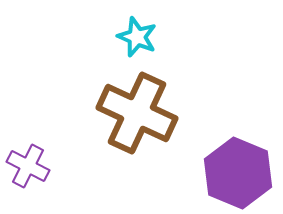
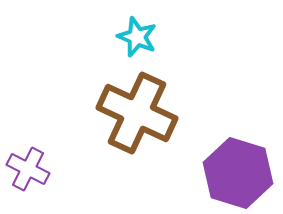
purple cross: moved 3 px down
purple hexagon: rotated 6 degrees counterclockwise
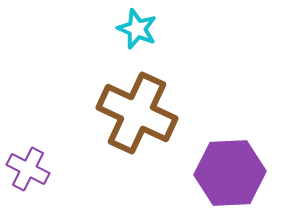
cyan star: moved 8 px up
purple hexagon: moved 8 px left; rotated 20 degrees counterclockwise
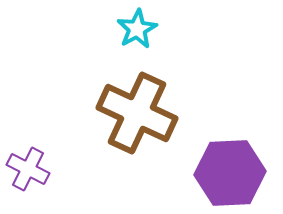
cyan star: rotated 21 degrees clockwise
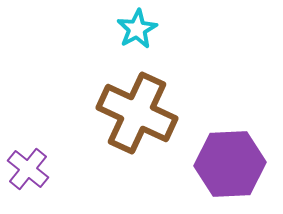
purple cross: rotated 12 degrees clockwise
purple hexagon: moved 9 px up
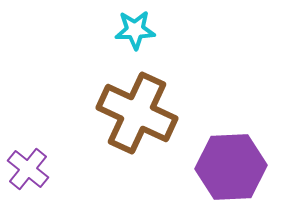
cyan star: moved 2 px left, 1 px down; rotated 27 degrees clockwise
purple hexagon: moved 1 px right, 3 px down
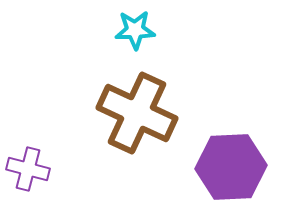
purple cross: rotated 24 degrees counterclockwise
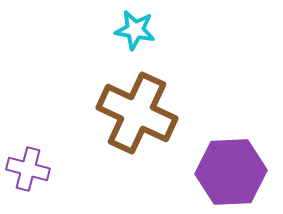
cyan star: rotated 12 degrees clockwise
purple hexagon: moved 5 px down
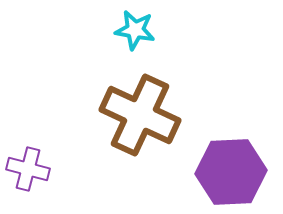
brown cross: moved 3 px right, 2 px down
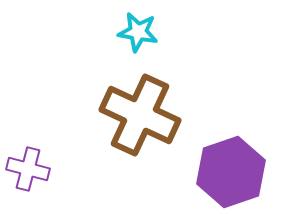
cyan star: moved 3 px right, 2 px down
purple hexagon: rotated 16 degrees counterclockwise
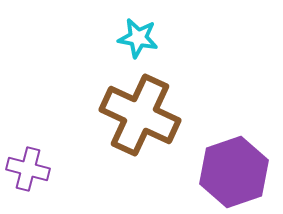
cyan star: moved 6 px down
purple hexagon: moved 3 px right
